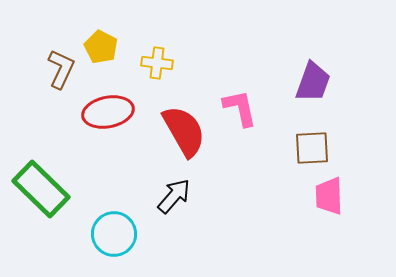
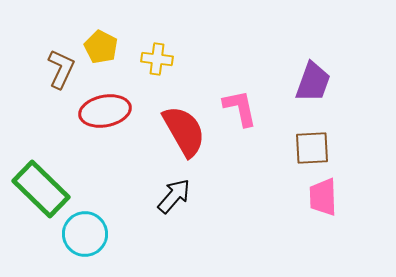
yellow cross: moved 4 px up
red ellipse: moved 3 px left, 1 px up
pink trapezoid: moved 6 px left, 1 px down
cyan circle: moved 29 px left
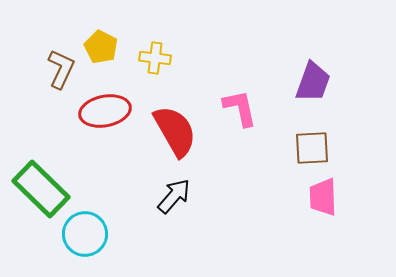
yellow cross: moved 2 px left, 1 px up
red semicircle: moved 9 px left
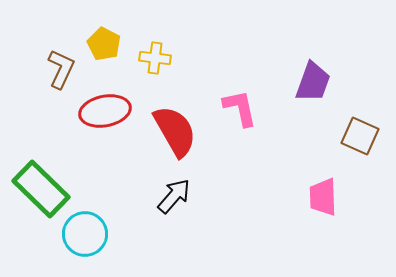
yellow pentagon: moved 3 px right, 3 px up
brown square: moved 48 px right, 12 px up; rotated 27 degrees clockwise
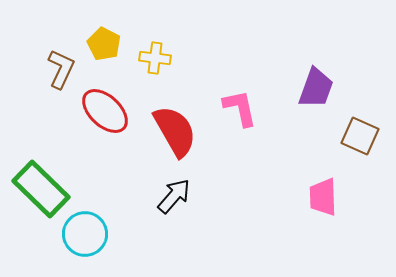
purple trapezoid: moved 3 px right, 6 px down
red ellipse: rotated 54 degrees clockwise
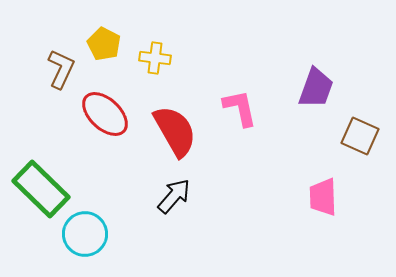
red ellipse: moved 3 px down
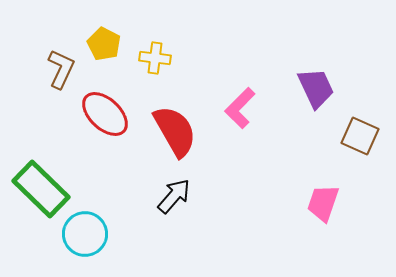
purple trapezoid: rotated 45 degrees counterclockwise
pink L-shape: rotated 123 degrees counterclockwise
pink trapezoid: moved 6 px down; rotated 21 degrees clockwise
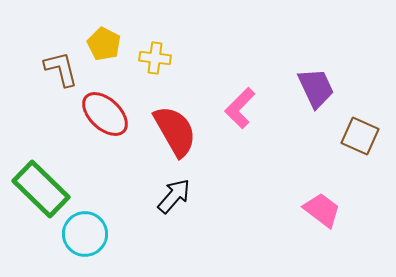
brown L-shape: rotated 39 degrees counterclockwise
pink trapezoid: moved 1 px left, 7 px down; rotated 108 degrees clockwise
